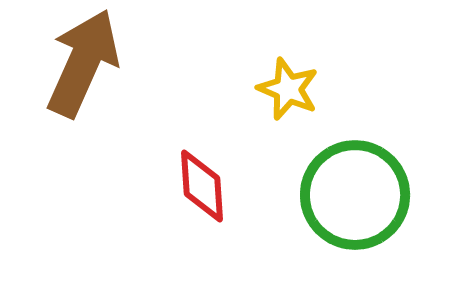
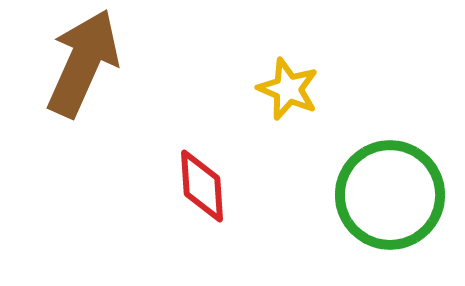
green circle: moved 35 px right
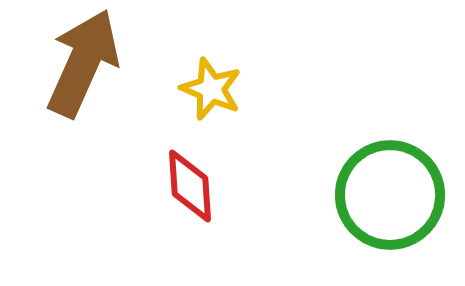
yellow star: moved 77 px left
red diamond: moved 12 px left
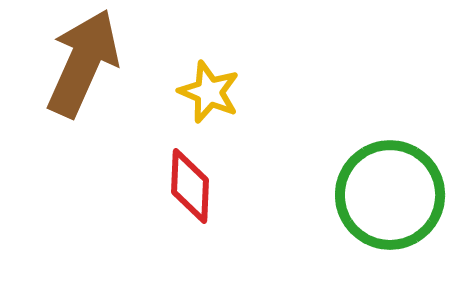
yellow star: moved 2 px left, 3 px down
red diamond: rotated 6 degrees clockwise
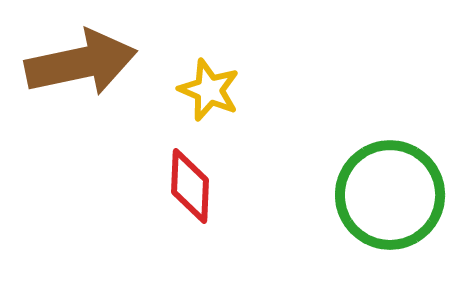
brown arrow: moved 2 px left; rotated 54 degrees clockwise
yellow star: moved 2 px up
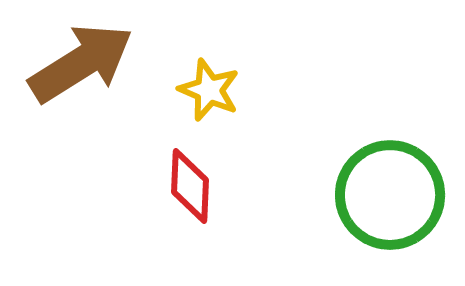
brown arrow: rotated 20 degrees counterclockwise
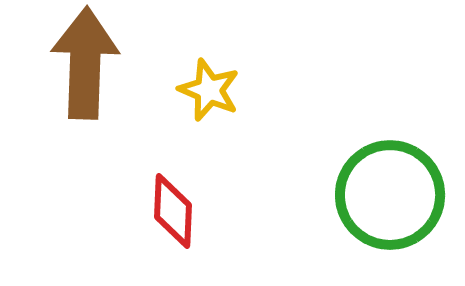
brown arrow: moved 4 px right; rotated 56 degrees counterclockwise
red diamond: moved 17 px left, 25 px down
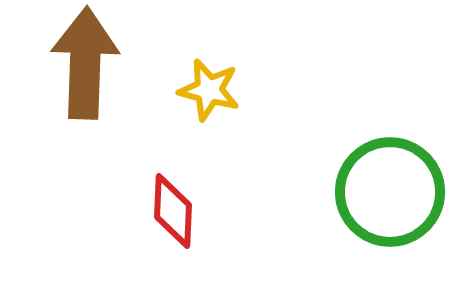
yellow star: rotated 8 degrees counterclockwise
green circle: moved 3 px up
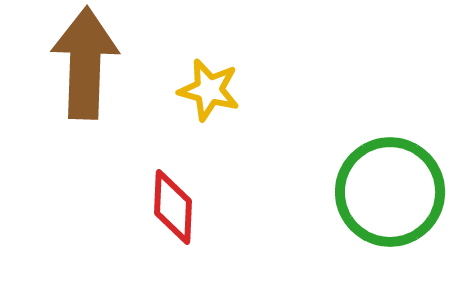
red diamond: moved 4 px up
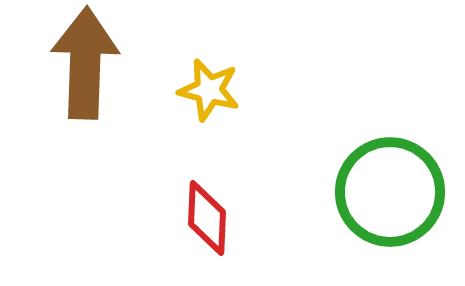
red diamond: moved 34 px right, 11 px down
